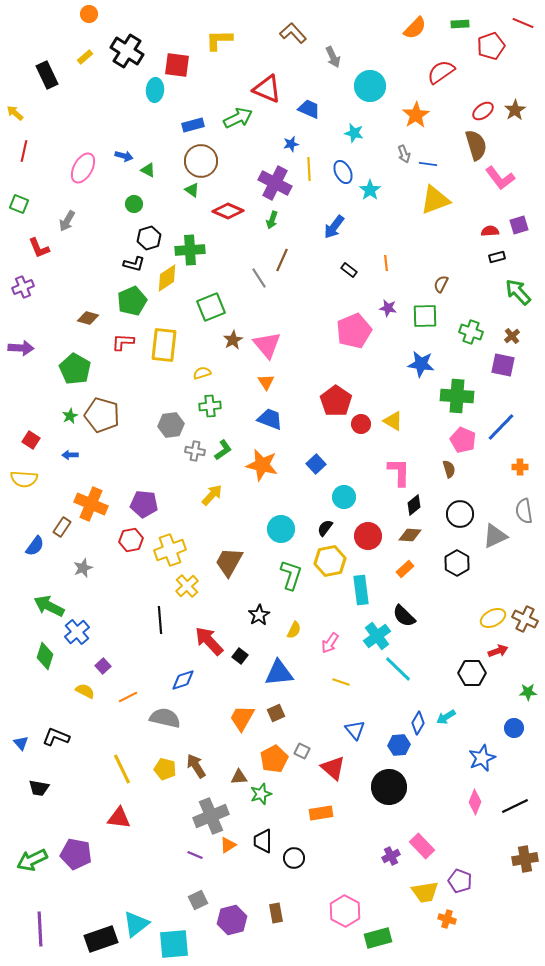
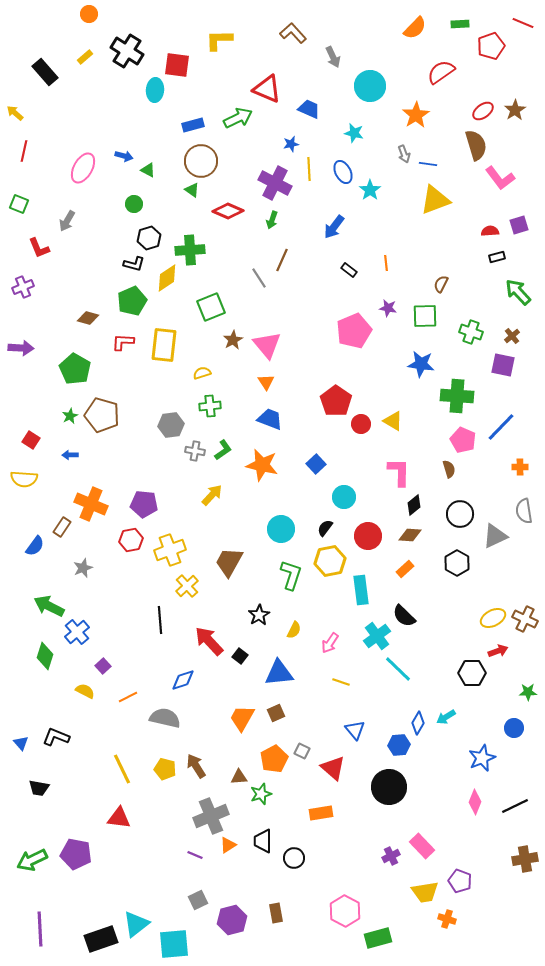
black rectangle at (47, 75): moved 2 px left, 3 px up; rotated 16 degrees counterclockwise
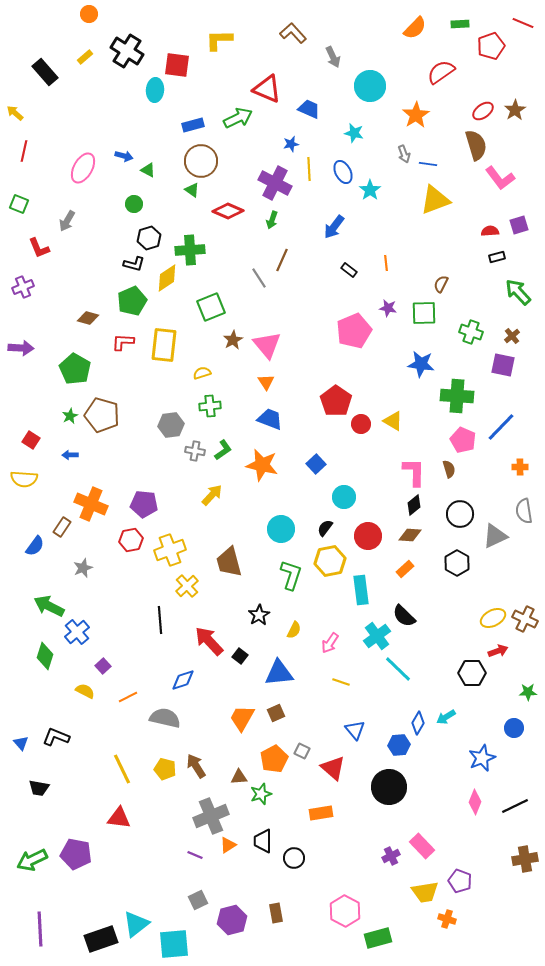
green square at (425, 316): moved 1 px left, 3 px up
pink L-shape at (399, 472): moved 15 px right
brown trapezoid at (229, 562): rotated 44 degrees counterclockwise
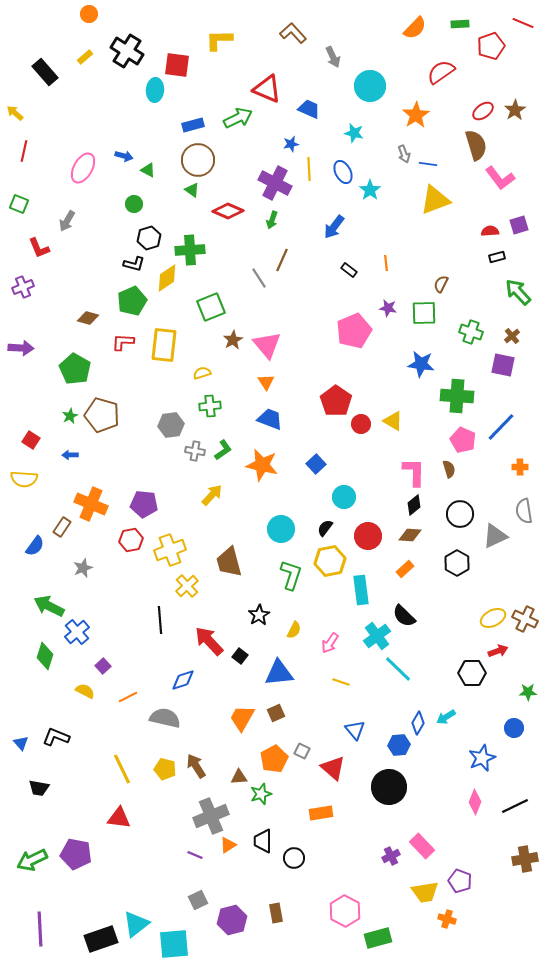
brown circle at (201, 161): moved 3 px left, 1 px up
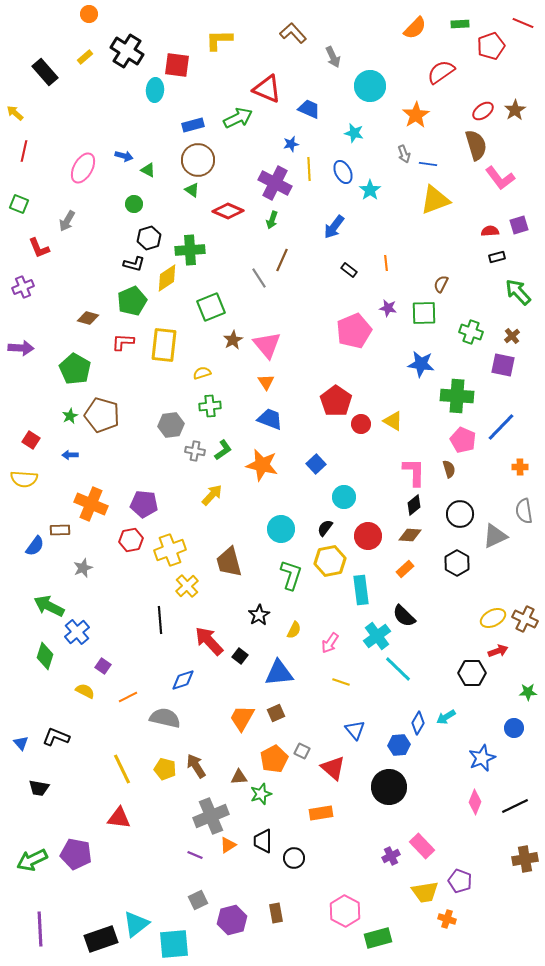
brown rectangle at (62, 527): moved 2 px left, 3 px down; rotated 54 degrees clockwise
purple square at (103, 666): rotated 14 degrees counterclockwise
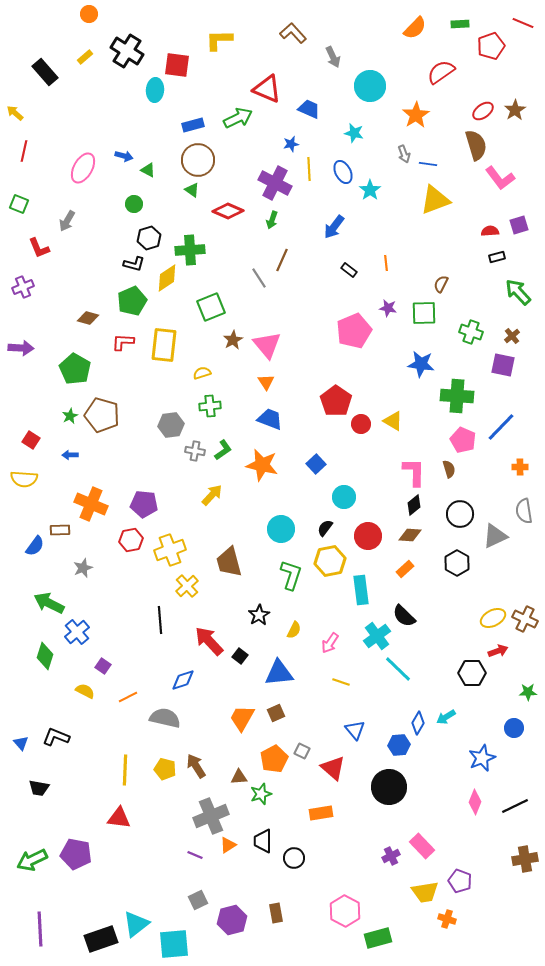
green arrow at (49, 606): moved 3 px up
yellow line at (122, 769): moved 3 px right, 1 px down; rotated 28 degrees clockwise
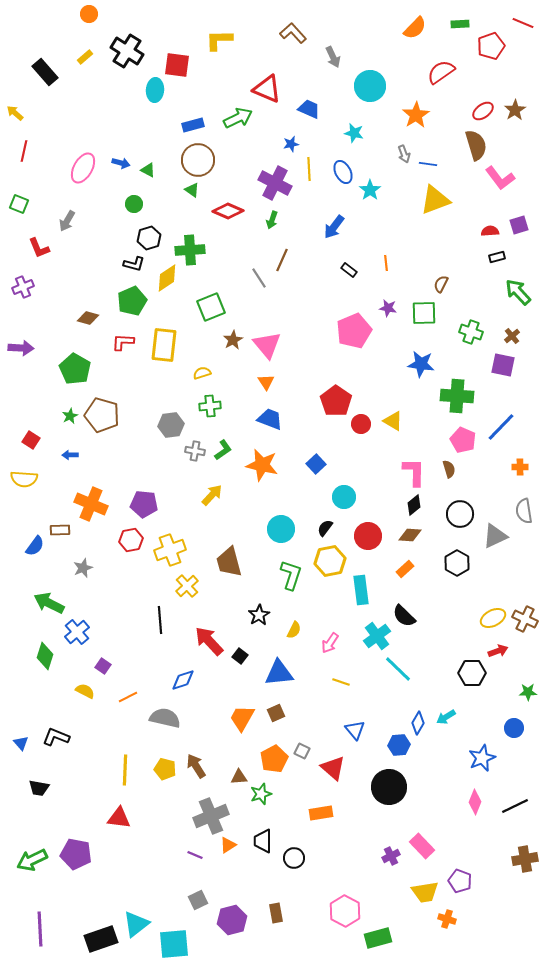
blue arrow at (124, 156): moved 3 px left, 7 px down
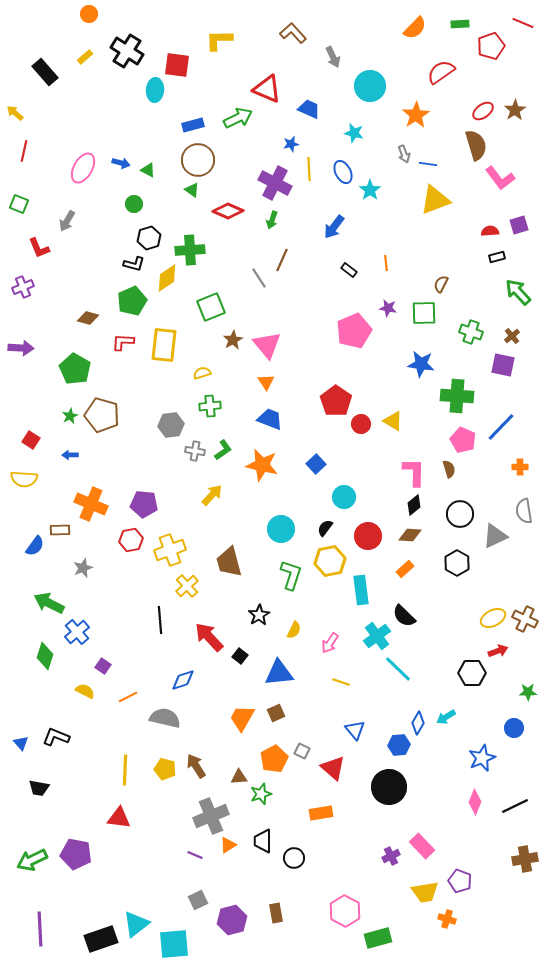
red arrow at (209, 641): moved 4 px up
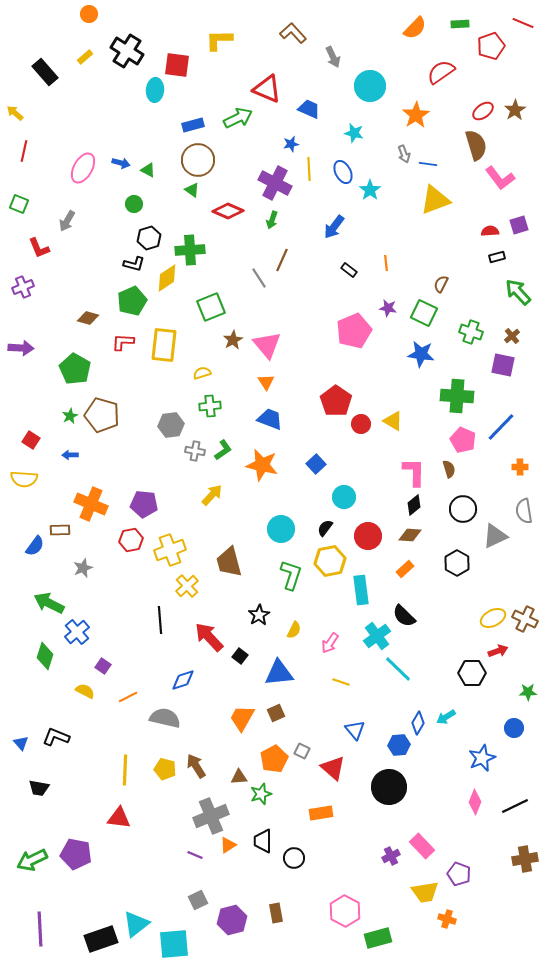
green square at (424, 313): rotated 28 degrees clockwise
blue star at (421, 364): moved 10 px up
black circle at (460, 514): moved 3 px right, 5 px up
purple pentagon at (460, 881): moved 1 px left, 7 px up
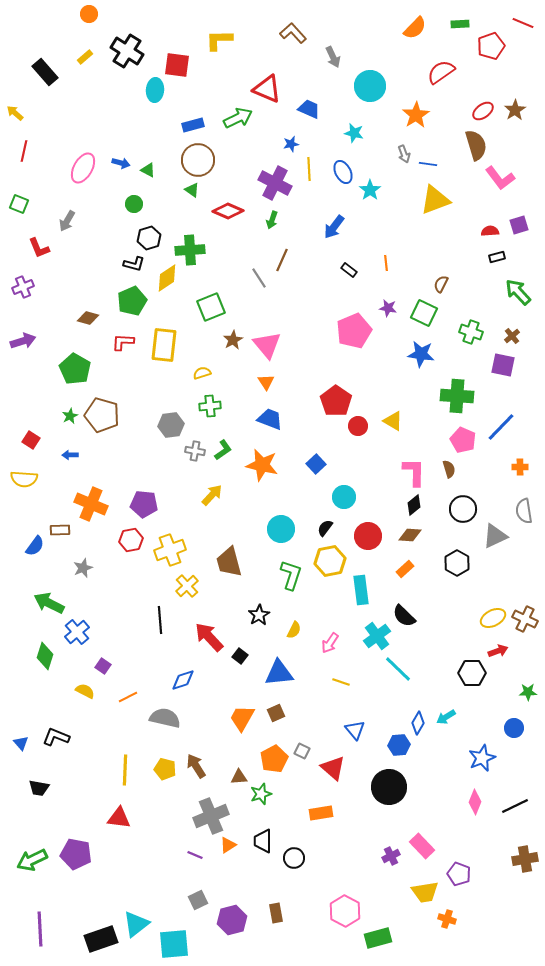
purple arrow at (21, 348): moved 2 px right, 7 px up; rotated 20 degrees counterclockwise
red circle at (361, 424): moved 3 px left, 2 px down
